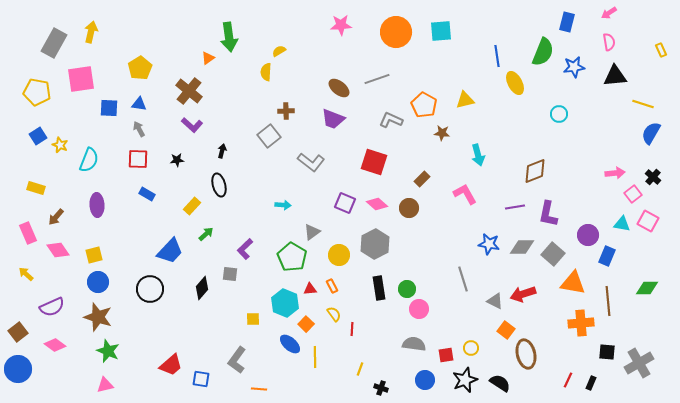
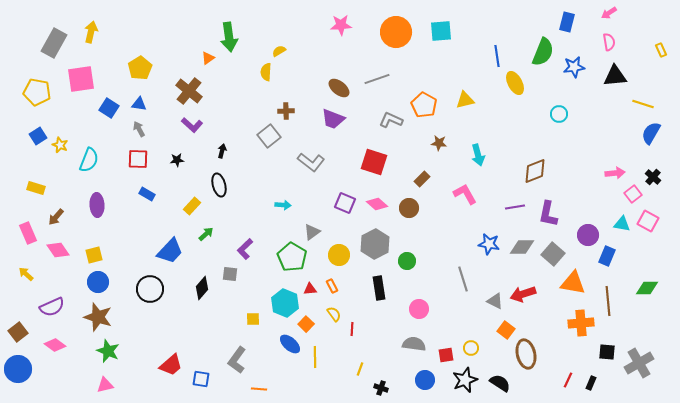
blue square at (109, 108): rotated 30 degrees clockwise
brown star at (442, 133): moved 3 px left, 10 px down
green circle at (407, 289): moved 28 px up
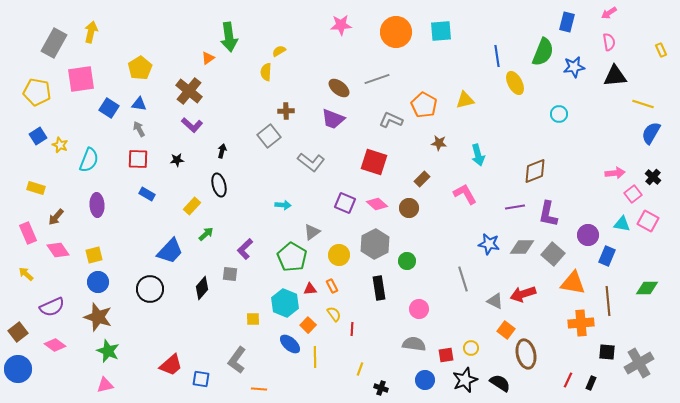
orange square at (306, 324): moved 2 px right, 1 px down
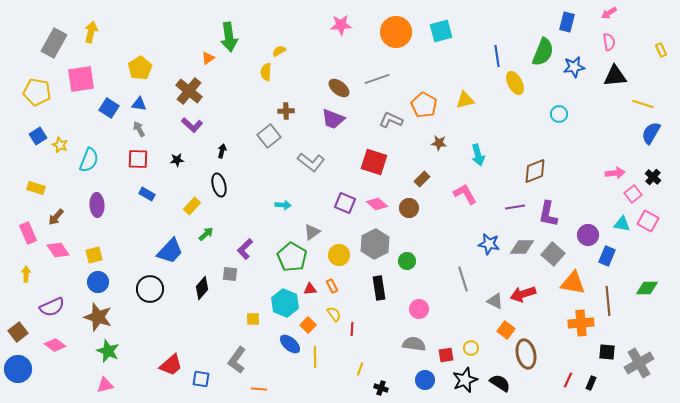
cyan square at (441, 31): rotated 10 degrees counterclockwise
yellow arrow at (26, 274): rotated 49 degrees clockwise
